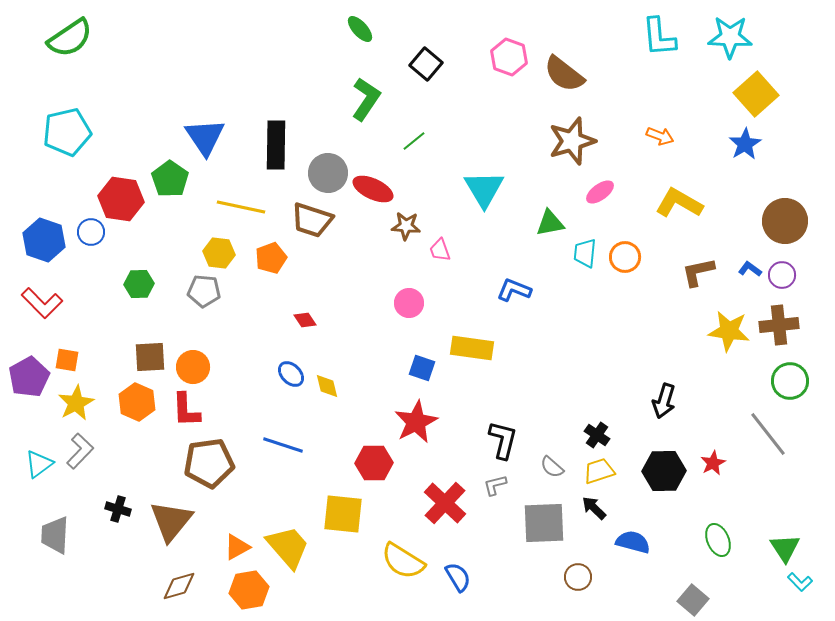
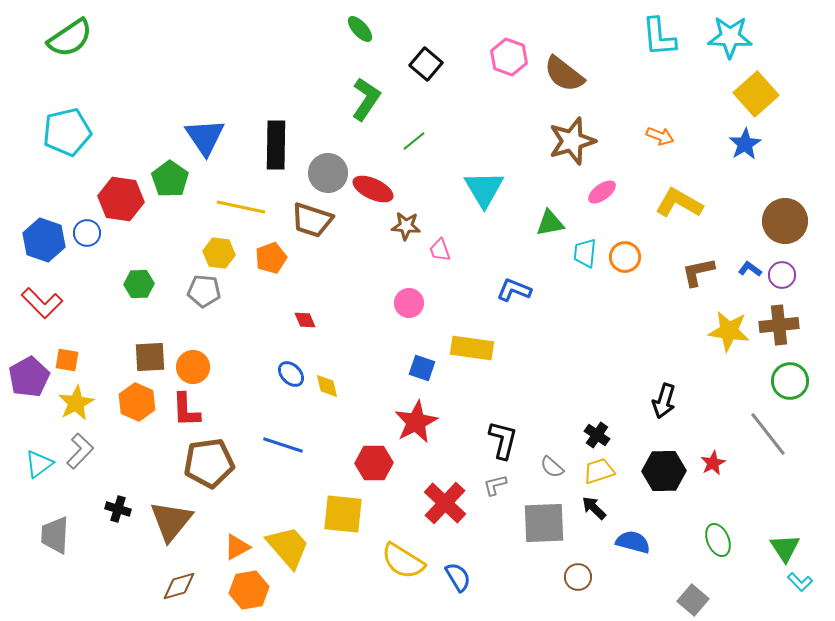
pink ellipse at (600, 192): moved 2 px right
blue circle at (91, 232): moved 4 px left, 1 px down
red diamond at (305, 320): rotated 10 degrees clockwise
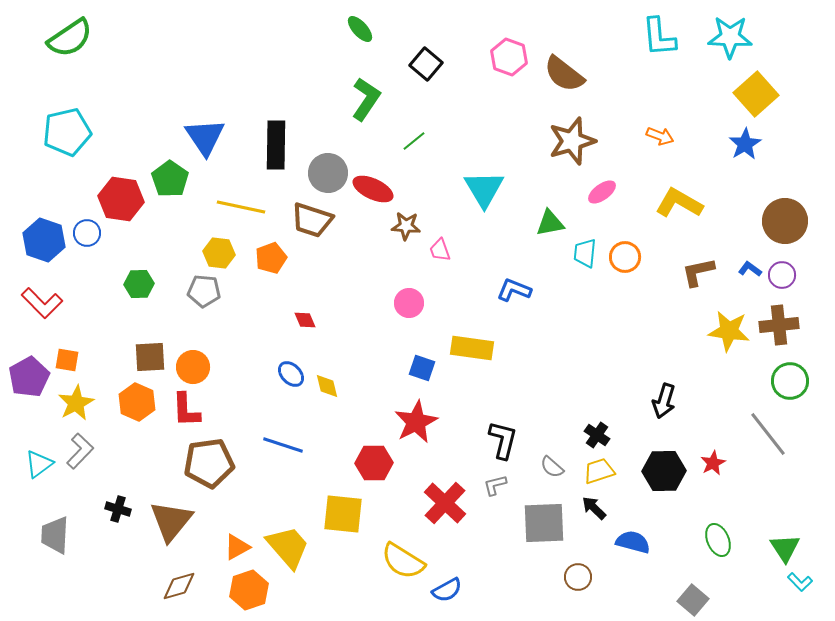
blue semicircle at (458, 577): moved 11 px left, 13 px down; rotated 92 degrees clockwise
orange hexagon at (249, 590): rotated 9 degrees counterclockwise
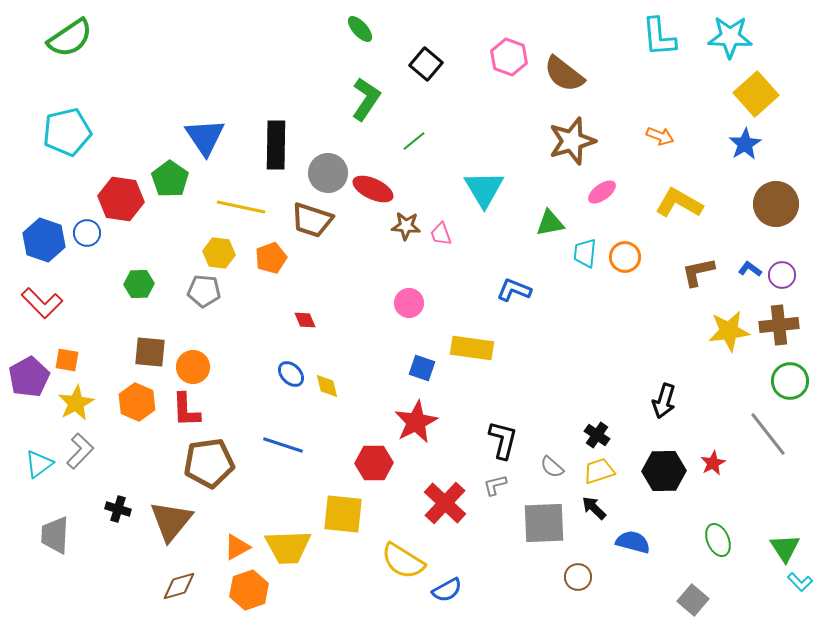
brown circle at (785, 221): moved 9 px left, 17 px up
pink trapezoid at (440, 250): moved 1 px right, 16 px up
yellow star at (729, 331): rotated 15 degrees counterclockwise
brown square at (150, 357): moved 5 px up; rotated 8 degrees clockwise
yellow trapezoid at (288, 547): rotated 129 degrees clockwise
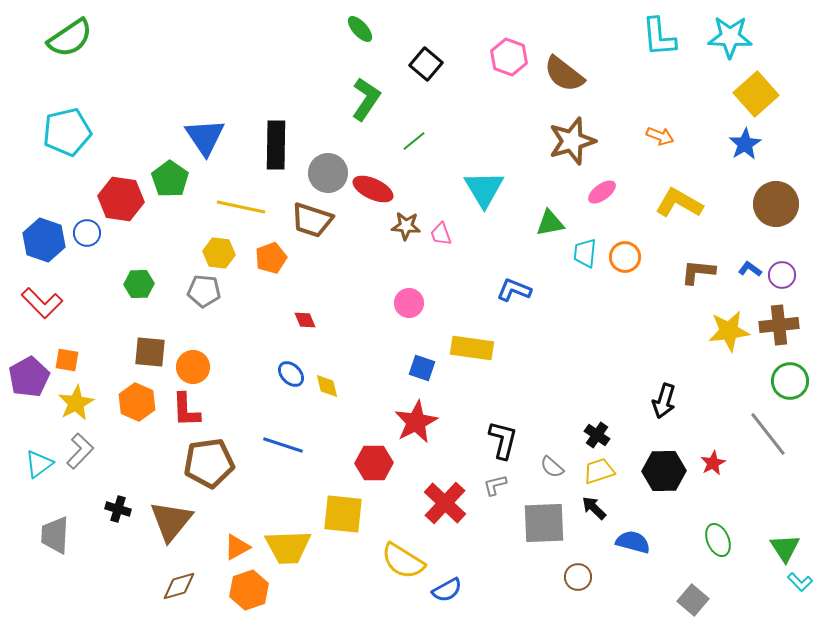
brown L-shape at (698, 272): rotated 18 degrees clockwise
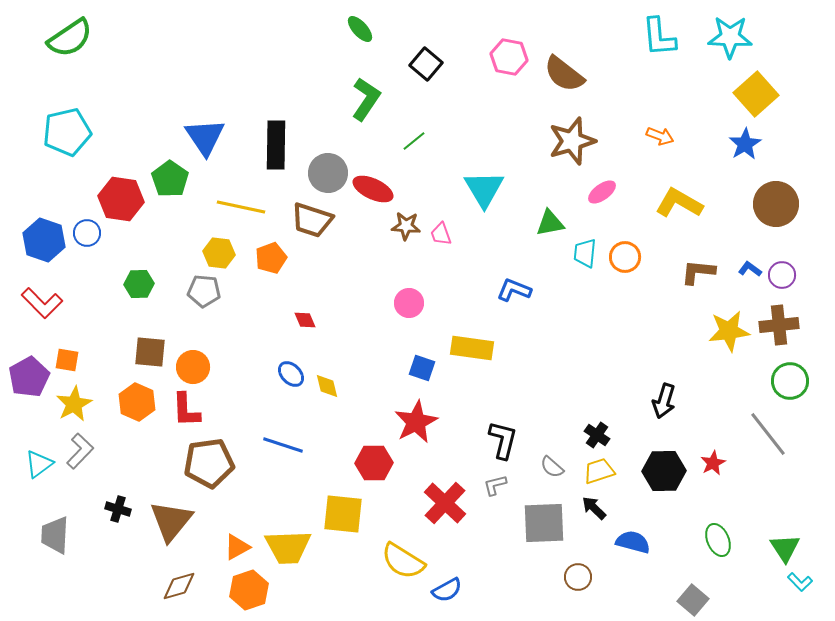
pink hexagon at (509, 57): rotated 9 degrees counterclockwise
yellow star at (76, 403): moved 2 px left, 1 px down
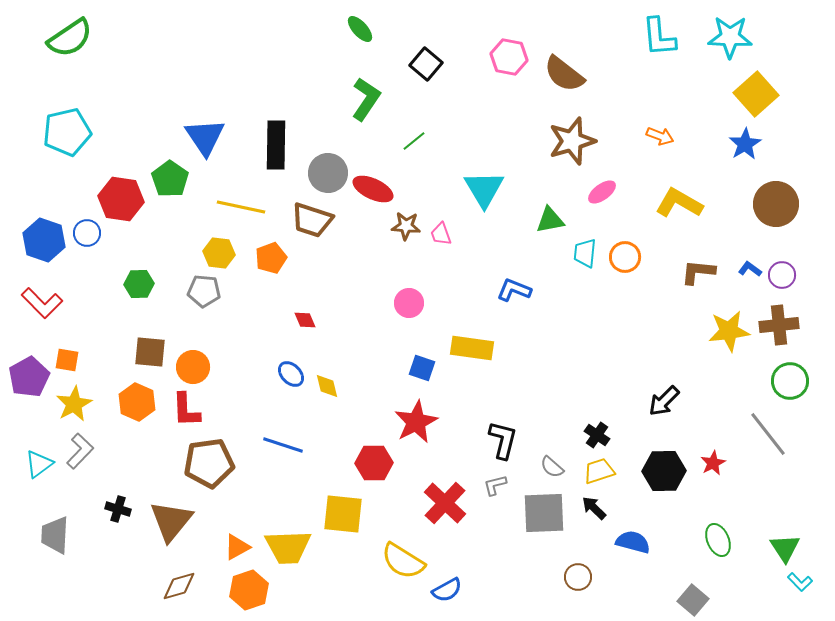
green triangle at (550, 223): moved 3 px up
black arrow at (664, 401): rotated 28 degrees clockwise
gray square at (544, 523): moved 10 px up
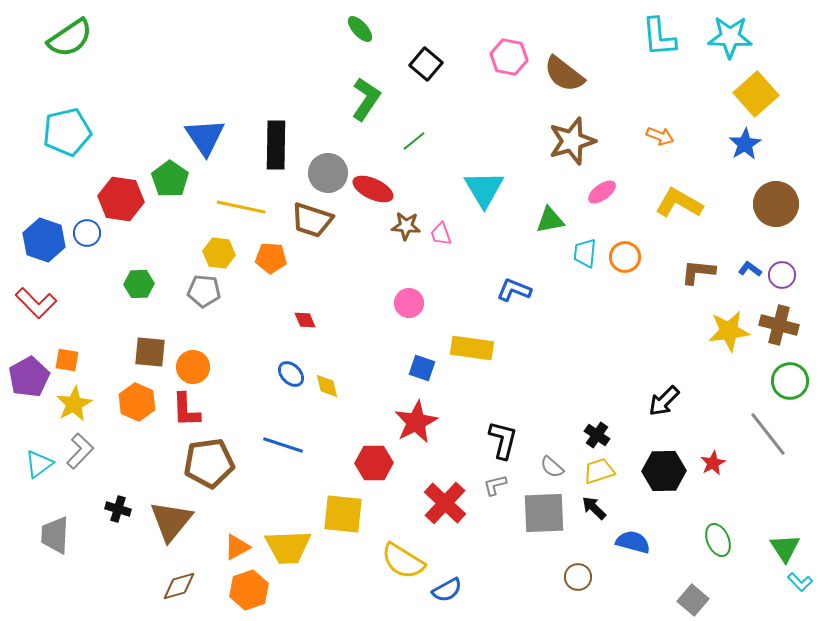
orange pentagon at (271, 258): rotated 24 degrees clockwise
red L-shape at (42, 303): moved 6 px left
brown cross at (779, 325): rotated 21 degrees clockwise
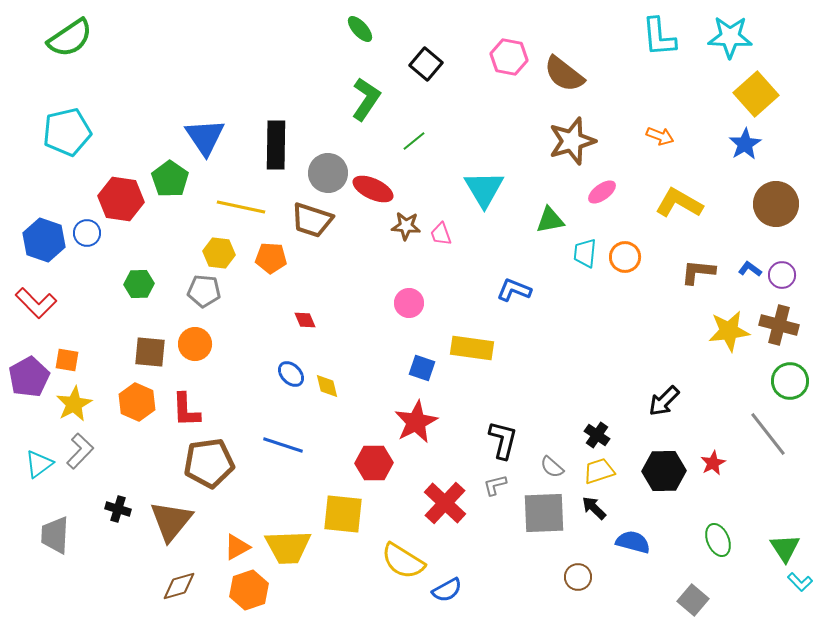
orange circle at (193, 367): moved 2 px right, 23 px up
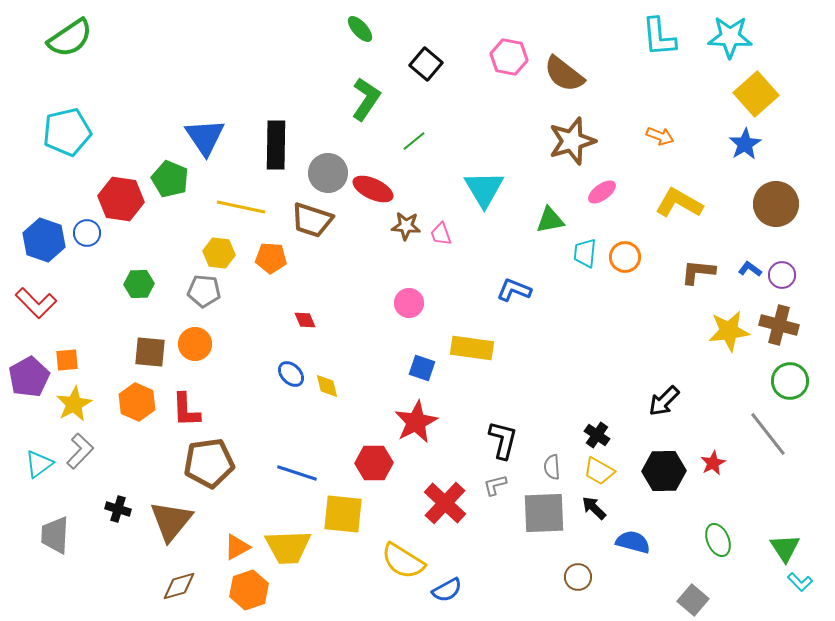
green pentagon at (170, 179): rotated 12 degrees counterclockwise
orange square at (67, 360): rotated 15 degrees counterclockwise
blue line at (283, 445): moved 14 px right, 28 px down
gray semicircle at (552, 467): rotated 45 degrees clockwise
yellow trapezoid at (599, 471): rotated 132 degrees counterclockwise
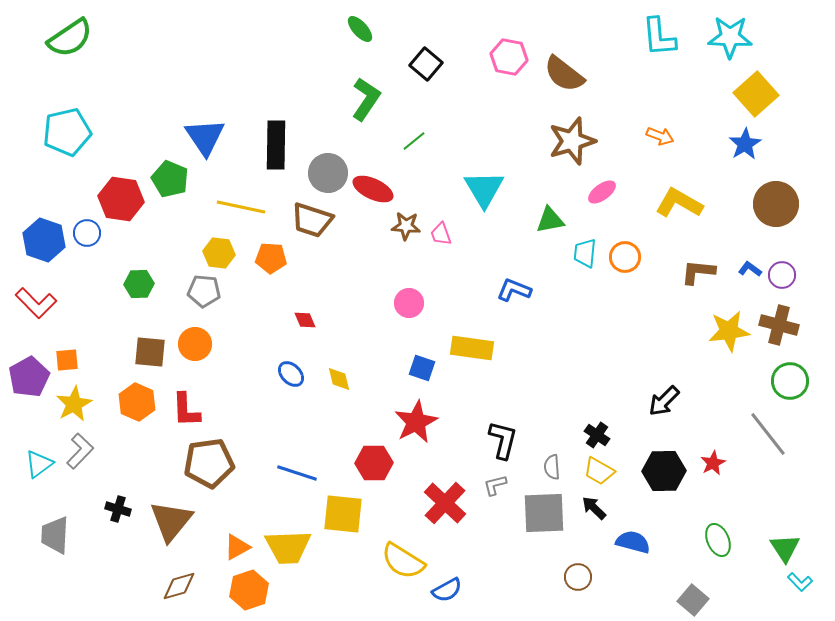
yellow diamond at (327, 386): moved 12 px right, 7 px up
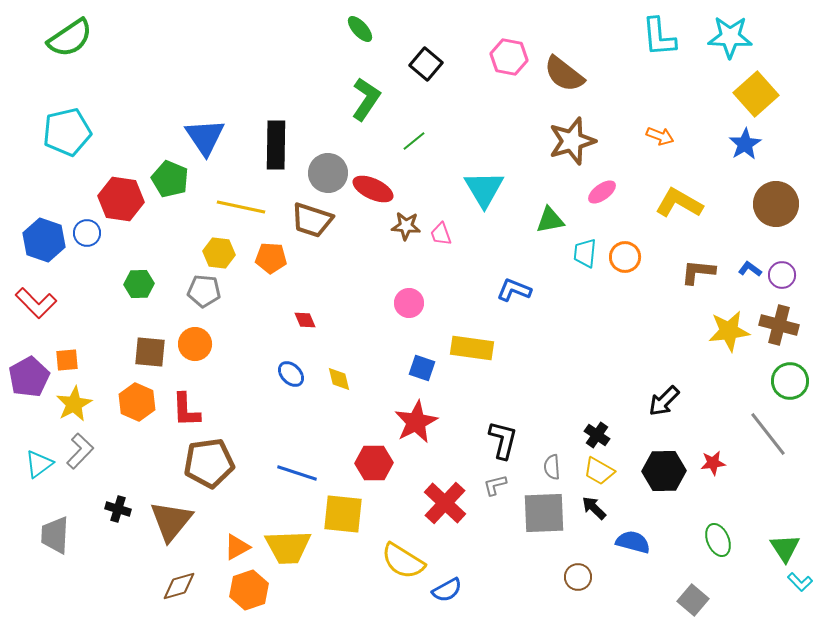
red star at (713, 463): rotated 20 degrees clockwise
